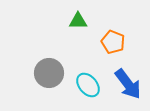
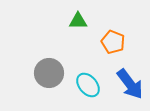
blue arrow: moved 2 px right
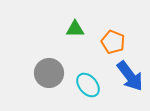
green triangle: moved 3 px left, 8 px down
blue arrow: moved 8 px up
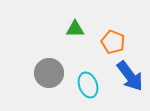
cyan ellipse: rotated 20 degrees clockwise
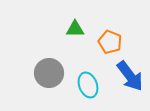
orange pentagon: moved 3 px left
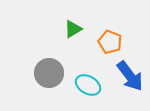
green triangle: moved 2 px left; rotated 30 degrees counterclockwise
cyan ellipse: rotated 40 degrees counterclockwise
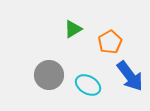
orange pentagon: rotated 20 degrees clockwise
gray circle: moved 2 px down
